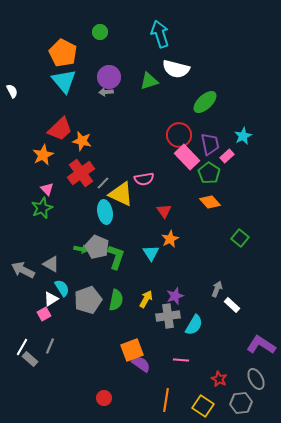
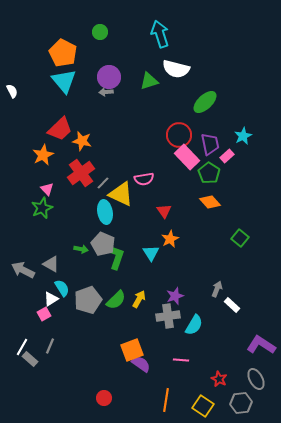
gray pentagon at (97, 247): moved 6 px right, 3 px up
yellow arrow at (146, 299): moved 7 px left
green semicircle at (116, 300): rotated 35 degrees clockwise
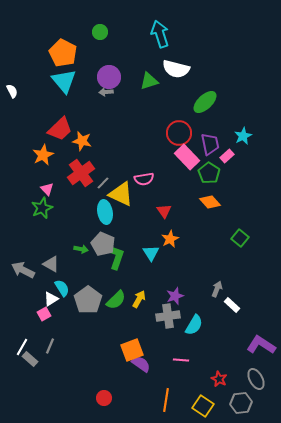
red circle at (179, 135): moved 2 px up
gray pentagon at (88, 300): rotated 16 degrees counterclockwise
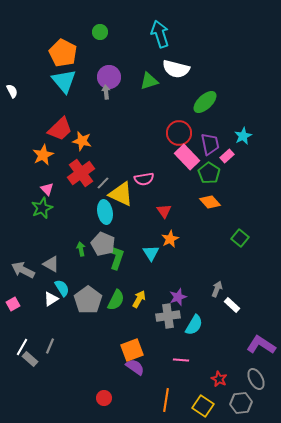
gray arrow at (106, 92): rotated 88 degrees clockwise
green arrow at (81, 249): rotated 112 degrees counterclockwise
purple star at (175, 296): moved 3 px right, 1 px down
green semicircle at (116, 300): rotated 20 degrees counterclockwise
pink square at (44, 314): moved 31 px left, 10 px up
purple semicircle at (141, 364): moved 6 px left, 3 px down
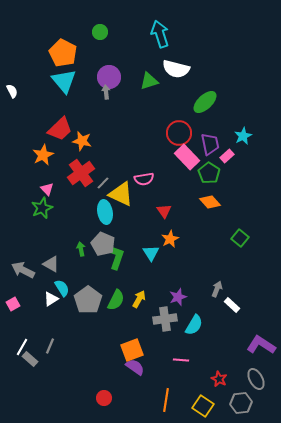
gray cross at (168, 316): moved 3 px left, 3 px down
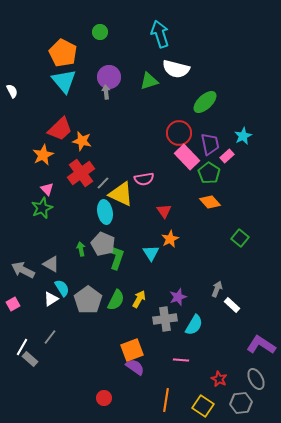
gray line at (50, 346): moved 9 px up; rotated 14 degrees clockwise
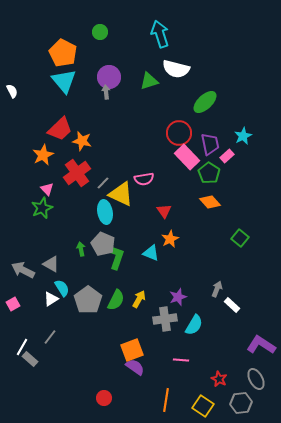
red cross at (81, 173): moved 4 px left
cyan triangle at (151, 253): rotated 36 degrees counterclockwise
